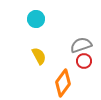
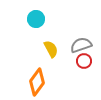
yellow semicircle: moved 12 px right, 7 px up
orange diamond: moved 26 px left, 1 px up
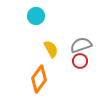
cyan circle: moved 3 px up
red circle: moved 4 px left
orange diamond: moved 2 px right, 3 px up
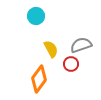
red circle: moved 9 px left, 3 px down
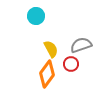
orange diamond: moved 8 px right, 5 px up
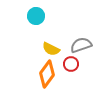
yellow semicircle: rotated 144 degrees clockwise
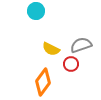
cyan circle: moved 5 px up
orange diamond: moved 4 px left, 8 px down
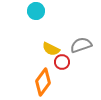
red circle: moved 9 px left, 2 px up
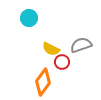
cyan circle: moved 7 px left, 7 px down
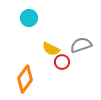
orange diamond: moved 18 px left, 3 px up
